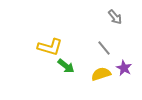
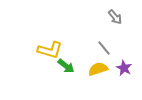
yellow L-shape: moved 3 px down
yellow semicircle: moved 3 px left, 5 px up
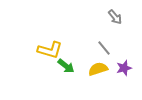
purple star: rotated 28 degrees clockwise
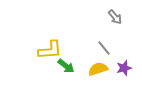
yellow L-shape: rotated 20 degrees counterclockwise
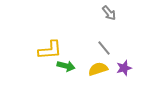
gray arrow: moved 6 px left, 4 px up
green arrow: rotated 24 degrees counterclockwise
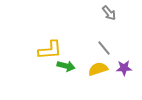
purple star: rotated 14 degrees clockwise
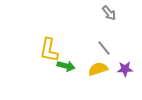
yellow L-shape: moved 1 px left; rotated 105 degrees clockwise
purple star: moved 1 px right, 1 px down
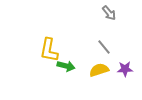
gray line: moved 1 px up
yellow semicircle: moved 1 px right, 1 px down
